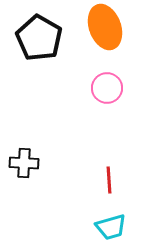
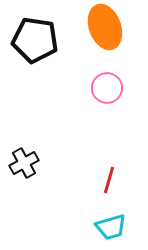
black pentagon: moved 4 px left, 2 px down; rotated 21 degrees counterclockwise
black cross: rotated 32 degrees counterclockwise
red line: rotated 20 degrees clockwise
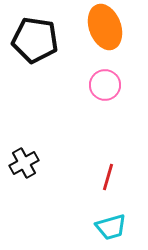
pink circle: moved 2 px left, 3 px up
red line: moved 1 px left, 3 px up
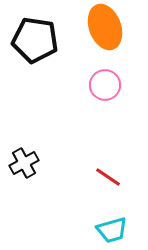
red line: rotated 72 degrees counterclockwise
cyan trapezoid: moved 1 px right, 3 px down
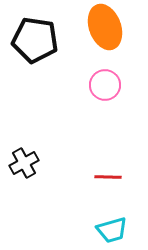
red line: rotated 32 degrees counterclockwise
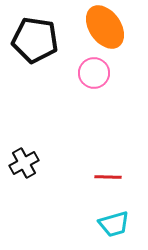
orange ellipse: rotated 15 degrees counterclockwise
pink circle: moved 11 px left, 12 px up
cyan trapezoid: moved 2 px right, 6 px up
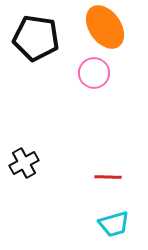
black pentagon: moved 1 px right, 2 px up
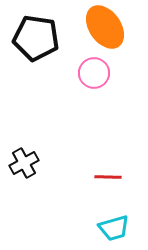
cyan trapezoid: moved 4 px down
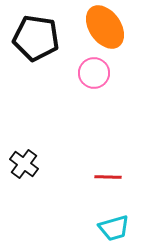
black cross: moved 1 px down; rotated 24 degrees counterclockwise
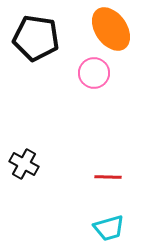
orange ellipse: moved 6 px right, 2 px down
black cross: rotated 8 degrees counterclockwise
cyan trapezoid: moved 5 px left
